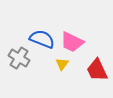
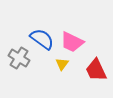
blue semicircle: rotated 15 degrees clockwise
red trapezoid: moved 1 px left
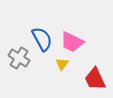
blue semicircle: rotated 25 degrees clockwise
red trapezoid: moved 1 px left, 9 px down
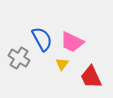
red trapezoid: moved 4 px left, 2 px up
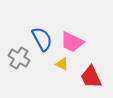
yellow triangle: rotated 40 degrees counterclockwise
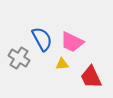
yellow triangle: rotated 32 degrees counterclockwise
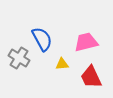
pink trapezoid: moved 14 px right; rotated 140 degrees clockwise
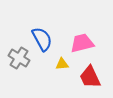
pink trapezoid: moved 4 px left, 1 px down
red trapezoid: moved 1 px left
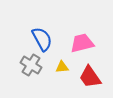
gray cross: moved 12 px right, 7 px down
yellow triangle: moved 3 px down
red trapezoid: rotated 10 degrees counterclockwise
